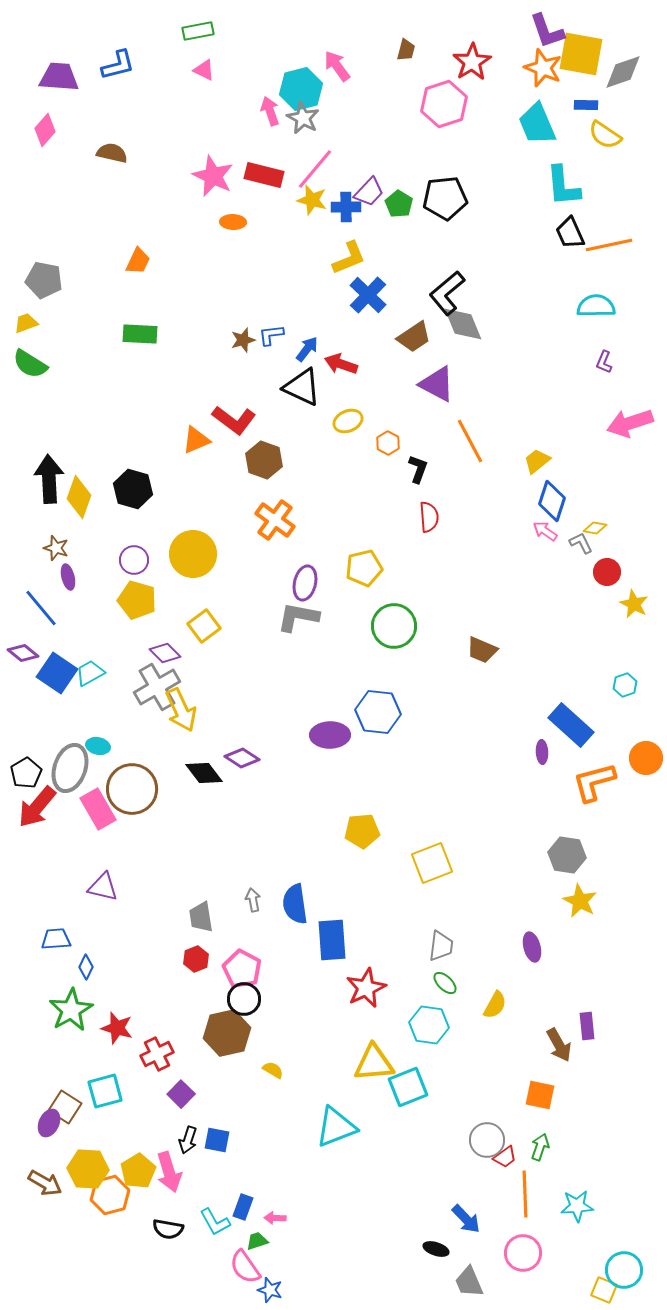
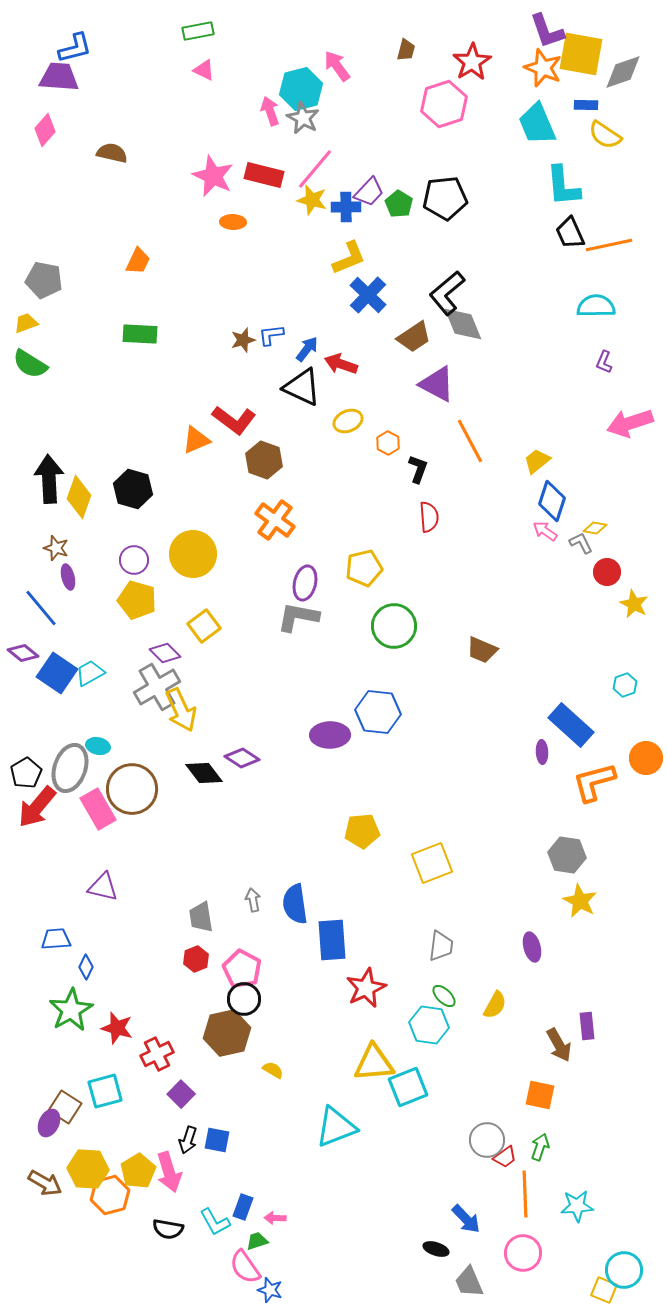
blue L-shape at (118, 65): moved 43 px left, 17 px up
green ellipse at (445, 983): moved 1 px left, 13 px down
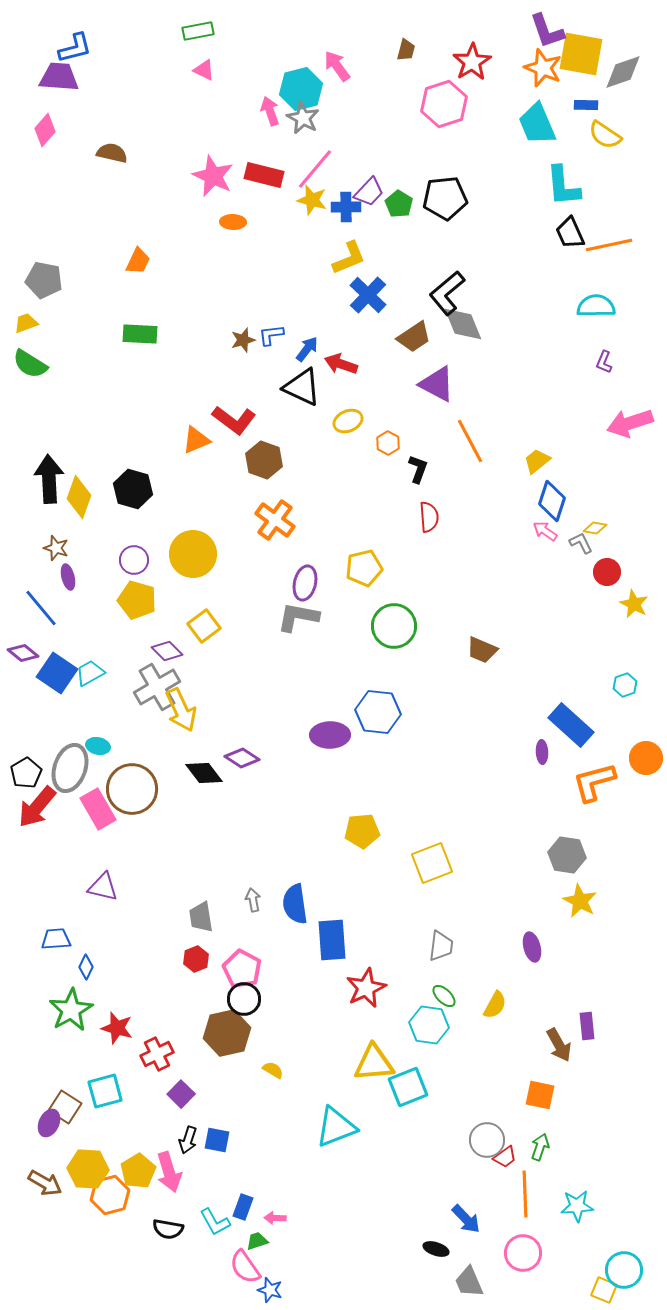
purple diamond at (165, 653): moved 2 px right, 2 px up
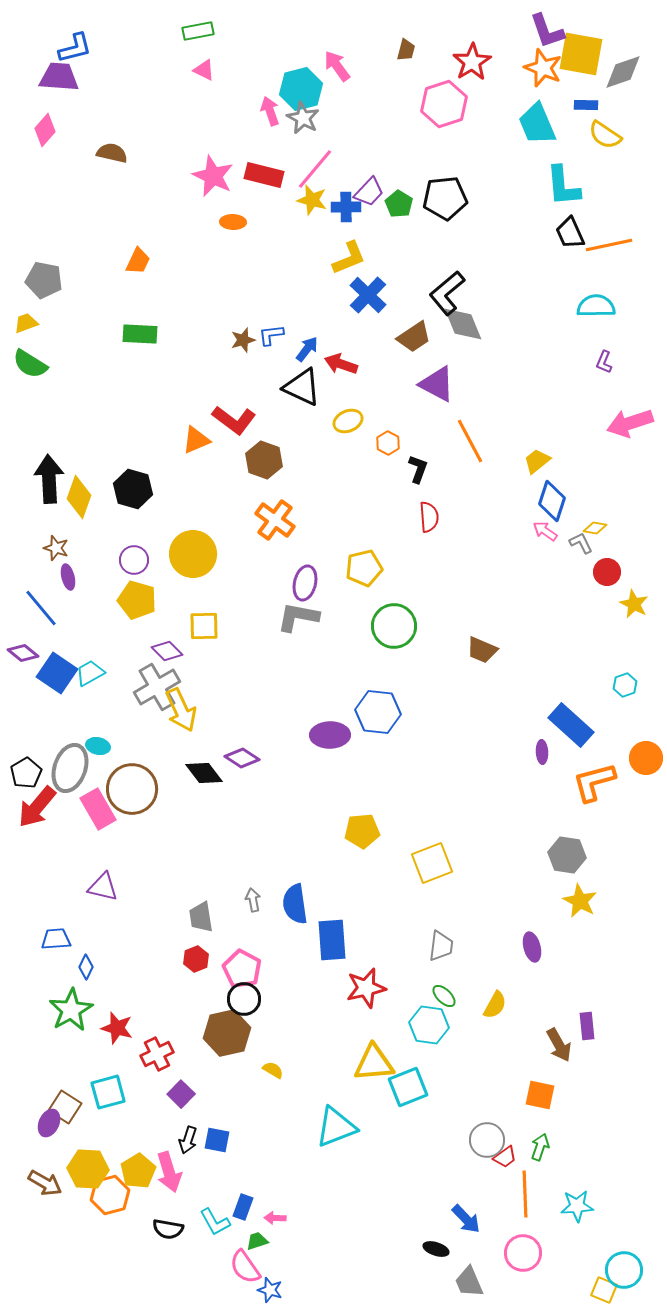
yellow square at (204, 626): rotated 36 degrees clockwise
red star at (366, 988): rotated 12 degrees clockwise
cyan square at (105, 1091): moved 3 px right, 1 px down
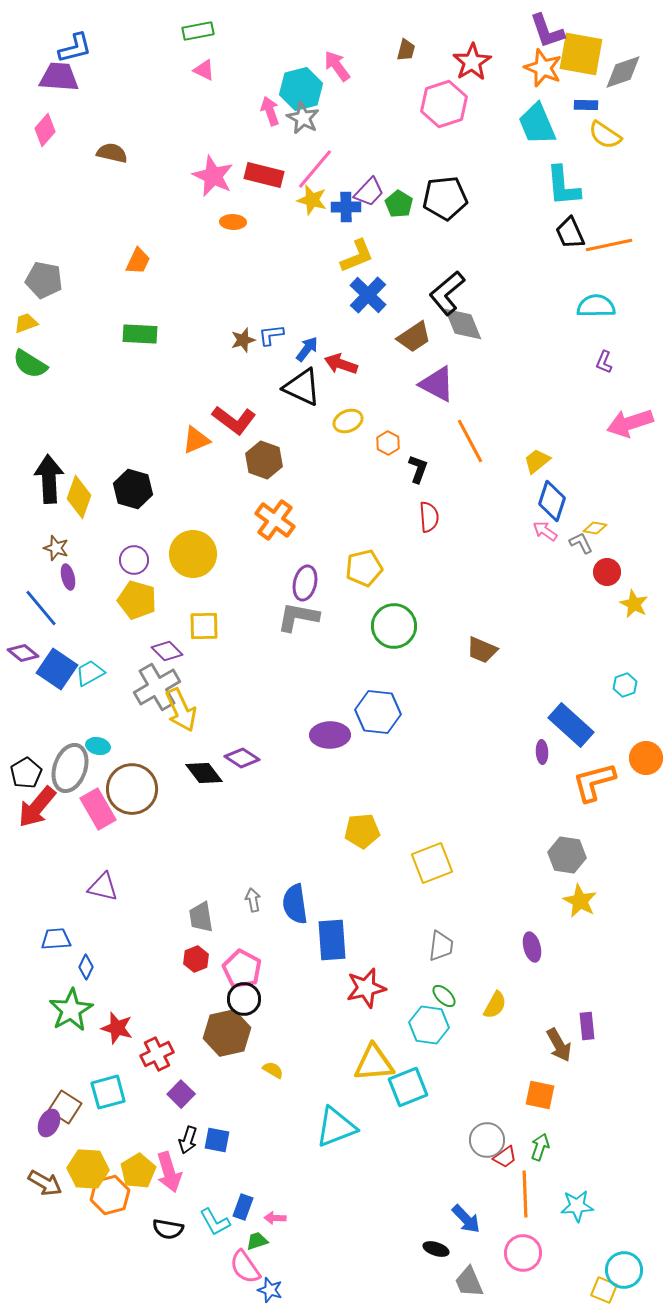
yellow L-shape at (349, 258): moved 8 px right, 2 px up
blue square at (57, 673): moved 4 px up
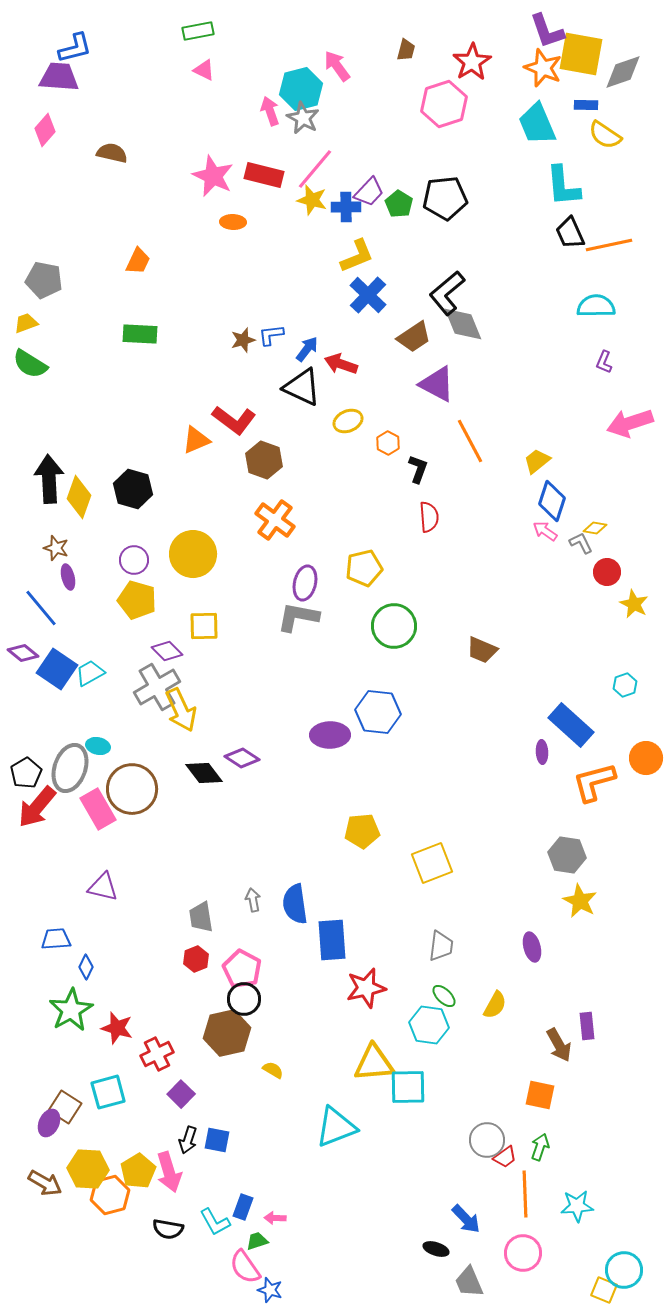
cyan square at (408, 1087): rotated 21 degrees clockwise
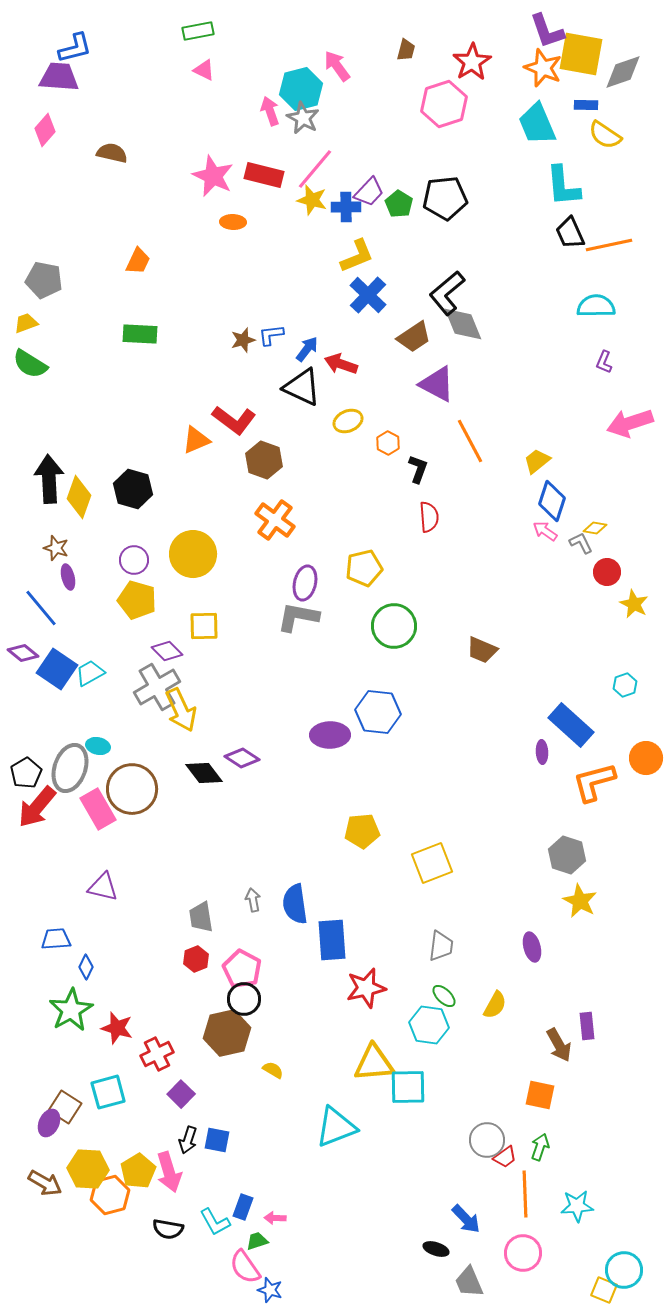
gray hexagon at (567, 855): rotated 9 degrees clockwise
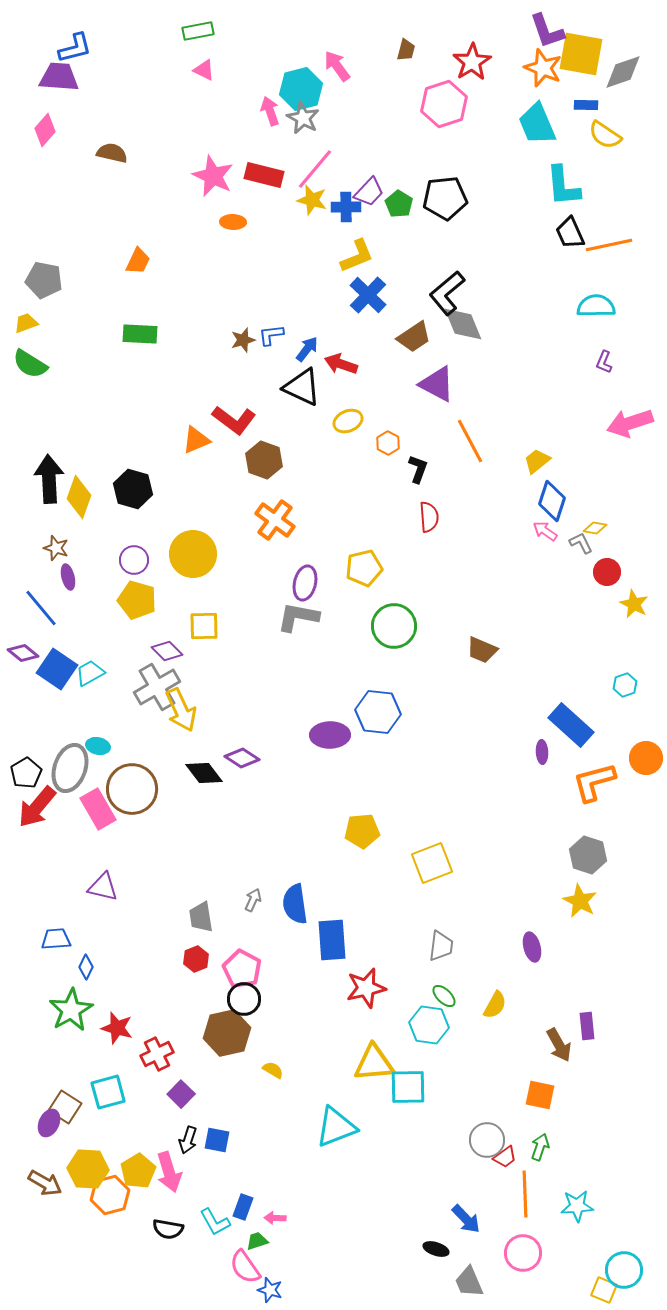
gray hexagon at (567, 855): moved 21 px right
gray arrow at (253, 900): rotated 35 degrees clockwise
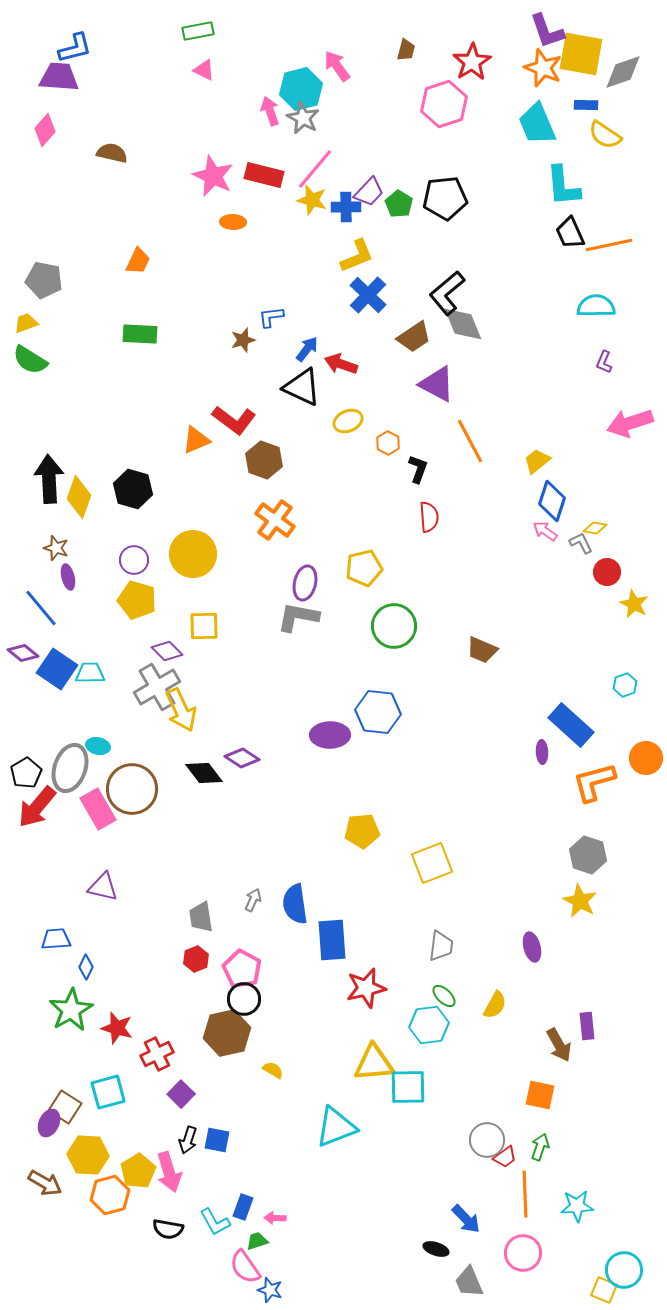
blue L-shape at (271, 335): moved 18 px up
green semicircle at (30, 364): moved 4 px up
cyan trapezoid at (90, 673): rotated 28 degrees clockwise
cyan hexagon at (429, 1025): rotated 15 degrees counterclockwise
yellow hexagon at (88, 1169): moved 14 px up
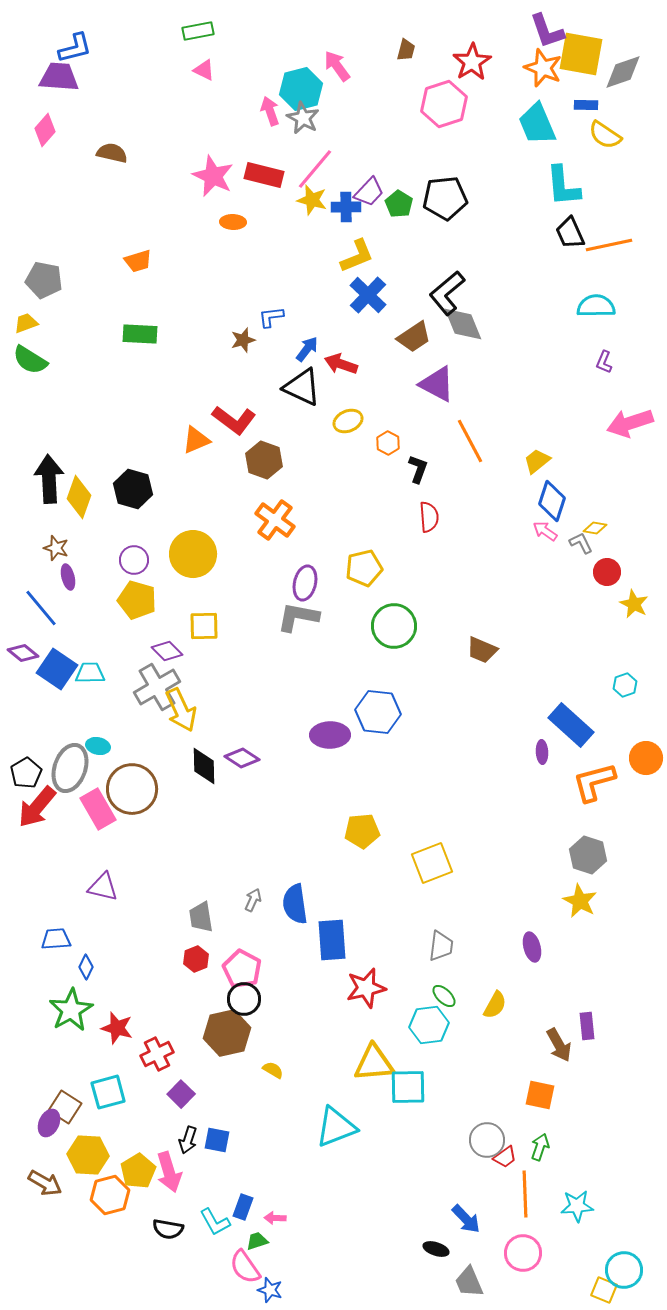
orange trapezoid at (138, 261): rotated 48 degrees clockwise
black diamond at (204, 773): moved 7 px up; rotated 36 degrees clockwise
